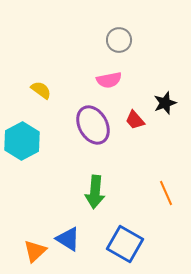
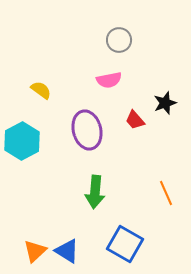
purple ellipse: moved 6 px left, 5 px down; rotated 15 degrees clockwise
blue triangle: moved 1 px left, 12 px down
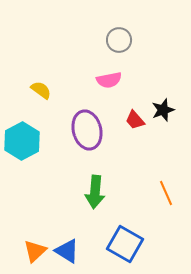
black star: moved 2 px left, 7 px down
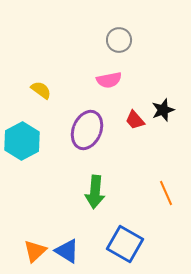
purple ellipse: rotated 36 degrees clockwise
